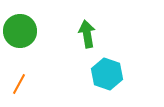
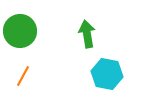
cyan hexagon: rotated 8 degrees counterclockwise
orange line: moved 4 px right, 8 px up
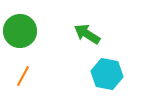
green arrow: rotated 48 degrees counterclockwise
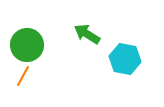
green circle: moved 7 px right, 14 px down
cyan hexagon: moved 18 px right, 15 px up
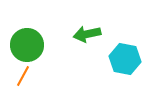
green arrow: rotated 44 degrees counterclockwise
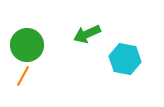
green arrow: rotated 12 degrees counterclockwise
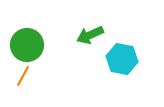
green arrow: moved 3 px right, 1 px down
cyan hexagon: moved 3 px left
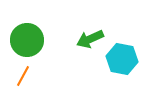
green arrow: moved 4 px down
green circle: moved 5 px up
